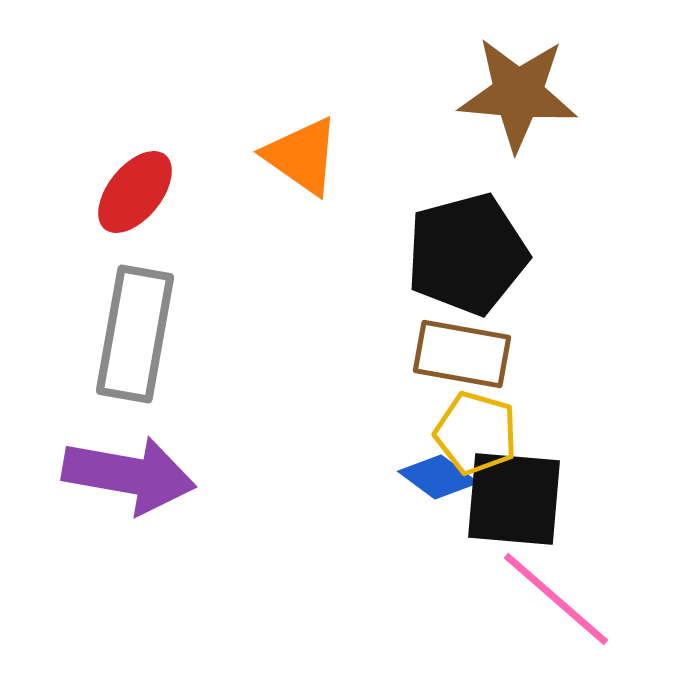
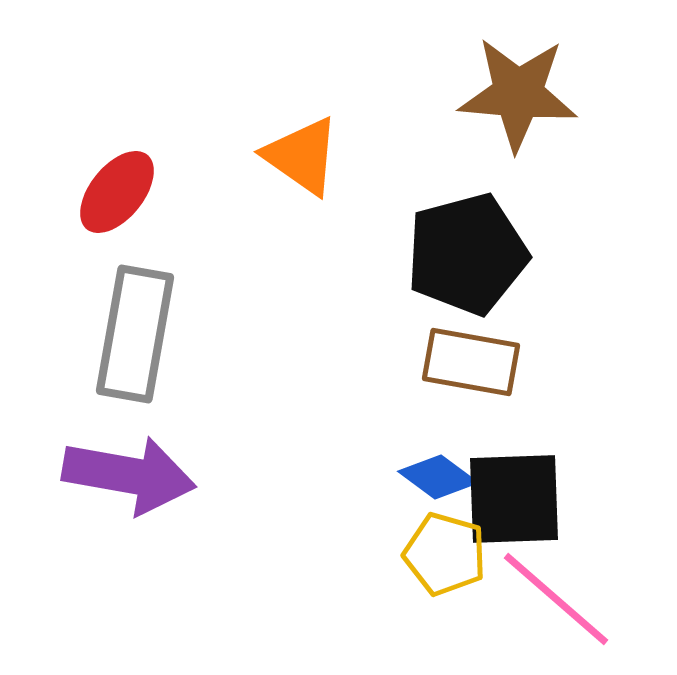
red ellipse: moved 18 px left
brown rectangle: moved 9 px right, 8 px down
yellow pentagon: moved 31 px left, 121 px down
black square: rotated 7 degrees counterclockwise
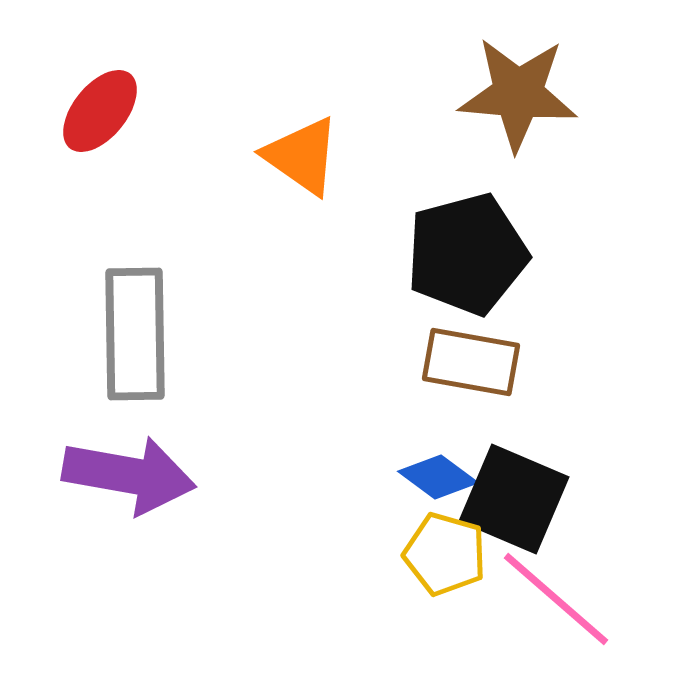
red ellipse: moved 17 px left, 81 px up
gray rectangle: rotated 11 degrees counterclockwise
black square: rotated 25 degrees clockwise
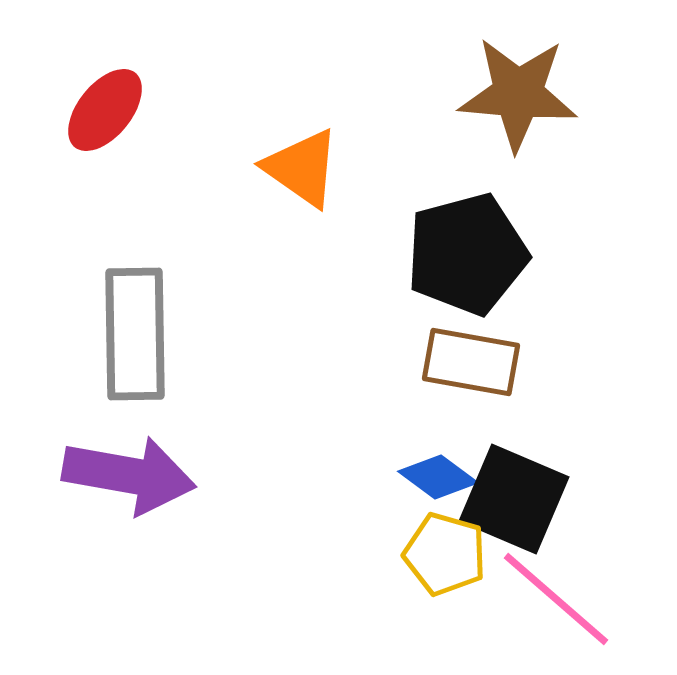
red ellipse: moved 5 px right, 1 px up
orange triangle: moved 12 px down
